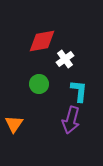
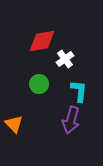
orange triangle: rotated 18 degrees counterclockwise
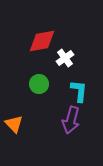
white cross: moved 1 px up
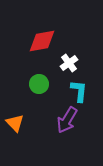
white cross: moved 4 px right, 5 px down
purple arrow: moved 4 px left; rotated 16 degrees clockwise
orange triangle: moved 1 px right, 1 px up
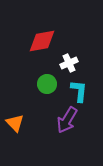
white cross: rotated 12 degrees clockwise
green circle: moved 8 px right
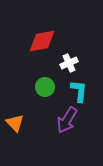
green circle: moved 2 px left, 3 px down
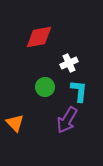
red diamond: moved 3 px left, 4 px up
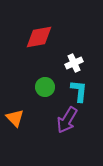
white cross: moved 5 px right
orange triangle: moved 5 px up
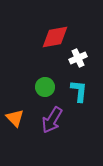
red diamond: moved 16 px right
white cross: moved 4 px right, 5 px up
purple arrow: moved 15 px left
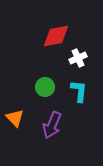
red diamond: moved 1 px right, 1 px up
purple arrow: moved 5 px down; rotated 8 degrees counterclockwise
